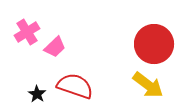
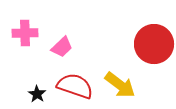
pink cross: moved 2 px left, 1 px down; rotated 30 degrees clockwise
pink trapezoid: moved 7 px right
yellow arrow: moved 28 px left
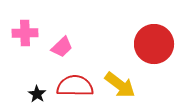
red semicircle: rotated 18 degrees counterclockwise
